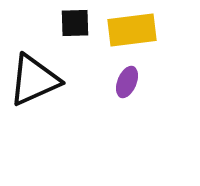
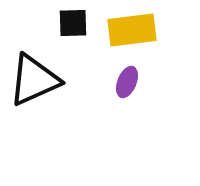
black square: moved 2 px left
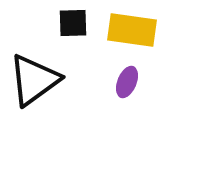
yellow rectangle: rotated 15 degrees clockwise
black triangle: rotated 12 degrees counterclockwise
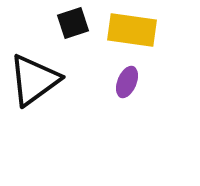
black square: rotated 16 degrees counterclockwise
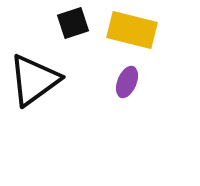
yellow rectangle: rotated 6 degrees clockwise
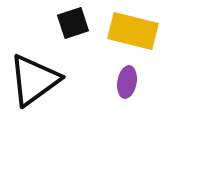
yellow rectangle: moved 1 px right, 1 px down
purple ellipse: rotated 12 degrees counterclockwise
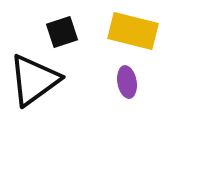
black square: moved 11 px left, 9 px down
purple ellipse: rotated 20 degrees counterclockwise
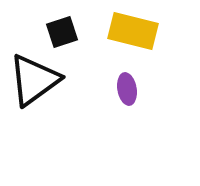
purple ellipse: moved 7 px down
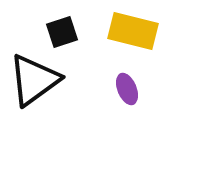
purple ellipse: rotated 12 degrees counterclockwise
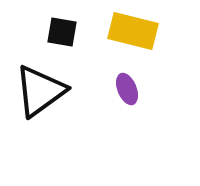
black square: rotated 28 degrees clockwise
black triangle: moved 6 px right, 11 px down
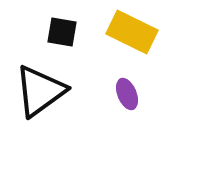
yellow rectangle: moved 1 px left, 1 px down; rotated 12 degrees clockwise
purple ellipse: moved 5 px down
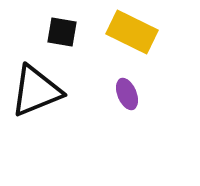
black triangle: moved 4 px left; rotated 14 degrees clockwise
